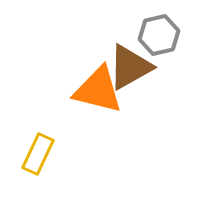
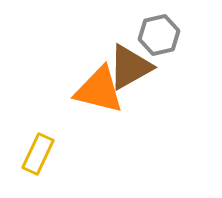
orange triangle: moved 1 px right
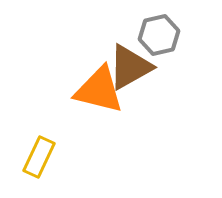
yellow rectangle: moved 1 px right, 3 px down
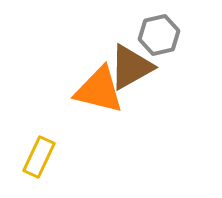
brown triangle: moved 1 px right
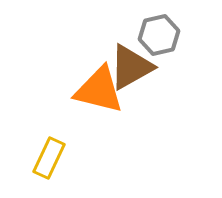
yellow rectangle: moved 10 px right, 1 px down
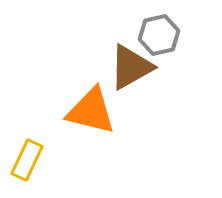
orange triangle: moved 8 px left, 21 px down
yellow rectangle: moved 22 px left, 2 px down
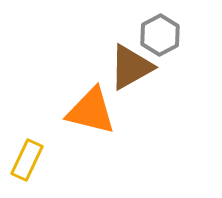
gray hexagon: moved 1 px right; rotated 15 degrees counterclockwise
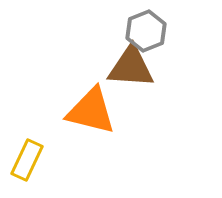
gray hexagon: moved 14 px left, 4 px up; rotated 6 degrees clockwise
brown triangle: rotated 33 degrees clockwise
